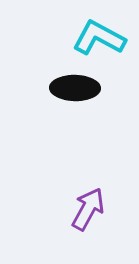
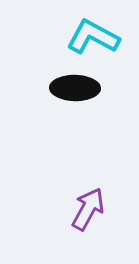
cyan L-shape: moved 6 px left, 1 px up
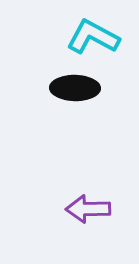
purple arrow: rotated 120 degrees counterclockwise
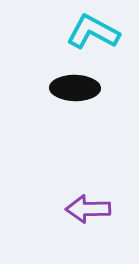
cyan L-shape: moved 5 px up
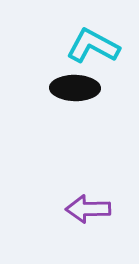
cyan L-shape: moved 14 px down
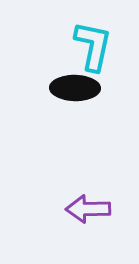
cyan L-shape: rotated 74 degrees clockwise
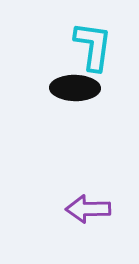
cyan L-shape: rotated 4 degrees counterclockwise
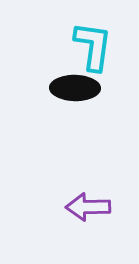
purple arrow: moved 2 px up
